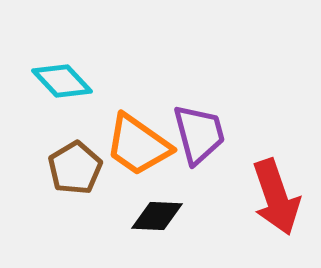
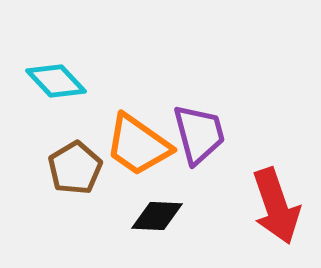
cyan diamond: moved 6 px left
red arrow: moved 9 px down
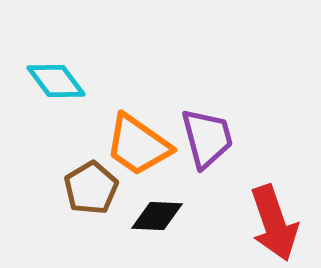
cyan diamond: rotated 6 degrees clockwise
purple trapezoid: moved 8 px right, 4 px down
brown pentagon: moved 16 px right, 20 px down
red arrow: moved 2 px left, 17 px down
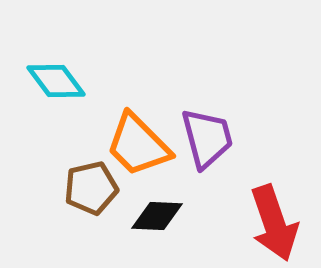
orange trapezoid: rotated 10 degrees clockwise
brown pentagon: rotated 18 degrees clockwise
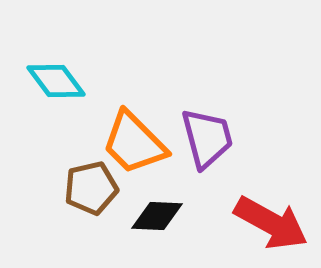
orange trapezoid: moved 4 px left, 2 px up
red arrow: moved 3 px left; rotated 42 degrees counterclockwise
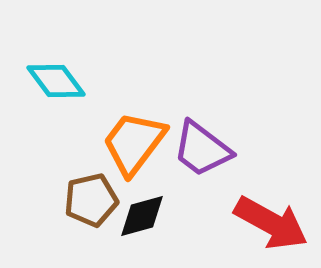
purple trapezoid: moved 5 px left, 11 px down; rotated 142 degrees clockwise
orange trapezoid: rotated 82 degrees clockwise
brown pentagon: moved 12 px down
black diamond: moved 15 px left; rotated 18 degrees counterclockwise
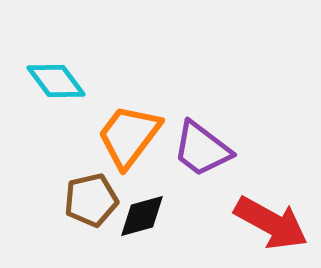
orange trapezoid: moved 5 px left, 7 px up
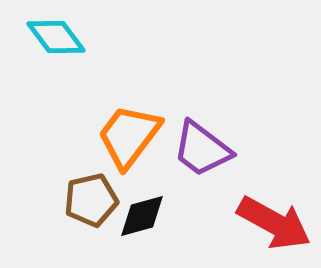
cyan diamond: moved 44 px up
red arrow: moved 3 px right
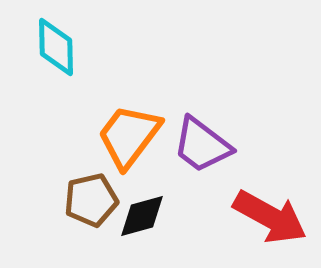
cyan diamond: moved 10 px down; rotated 36 degrees clockwise
purple trapezoid: moved 4 px up
red arrow: moved 4 px left, 6 px up
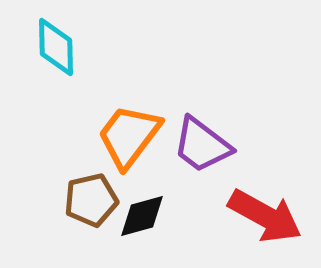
red arrow: moved 5 px left, 1 px up
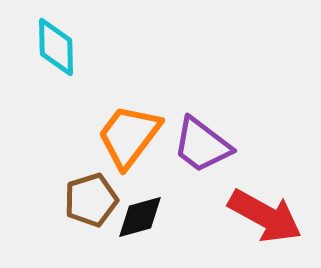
brown pentagon: rotated 4 degrees counterclockwise
black diamond: moved 2 px left, 1 px down
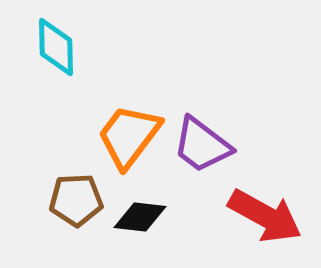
brown pentagon: moved 15 px left; rotated 14 degrees clockwise
black diamond: rotated 22 degrees clockwise
